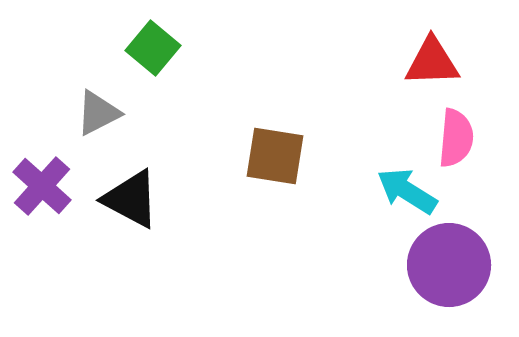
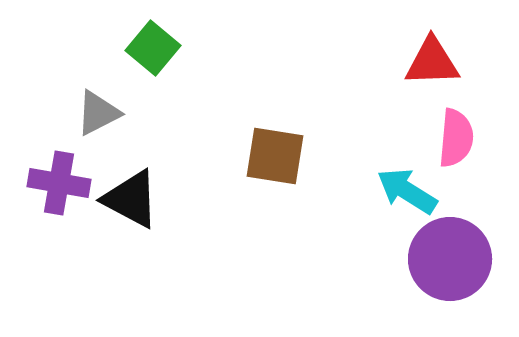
purple cross: moved 17 px right, 3 px up; rotated 32 degrees counterclockwise
purple circle: moved 1 px right, 6 px up
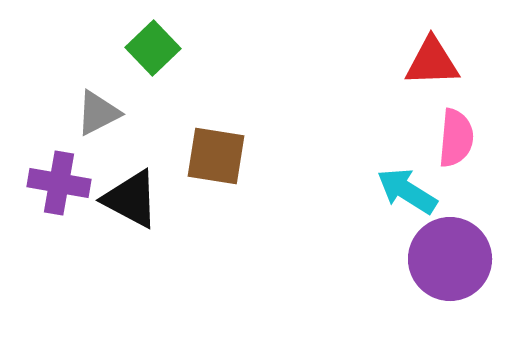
green square: rotated 6 degrees clockwise
brown square: moved 59 px left
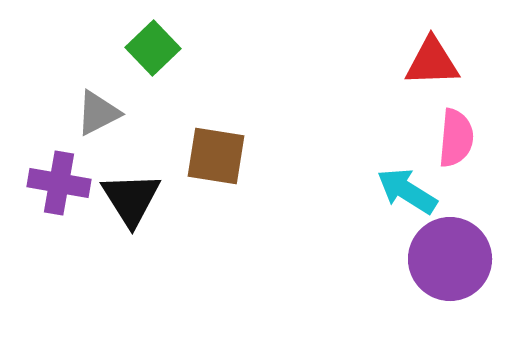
black triangle: rotated 30 degrees clockwise
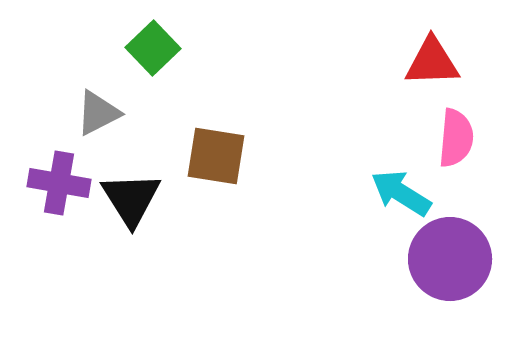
cyan arrow: moved 6 px left, 2 px down
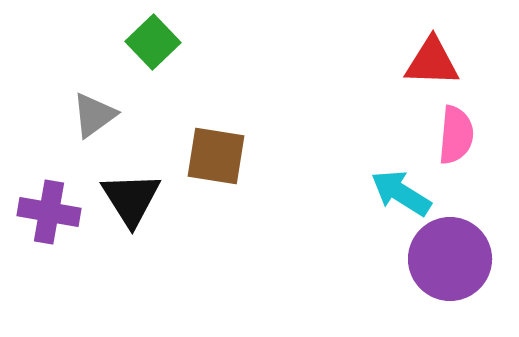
green square: moved 6 px up
red triangle: rotated 4 degrees clockwise
gray triangle: moved 4 px left, 2 px down; rotated 9 degrees counterclockwise
pink semicircle: moved 3 px up
purple cross: moved 10 px left, 29 px down
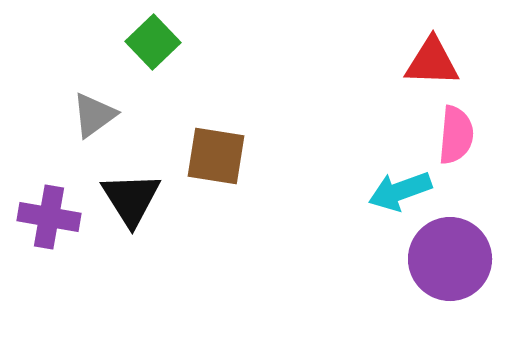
cyan arrow: moved 1 px left, 2 px up; rotated 52 degrees counterclockwise
purple cross: moved 5 px down
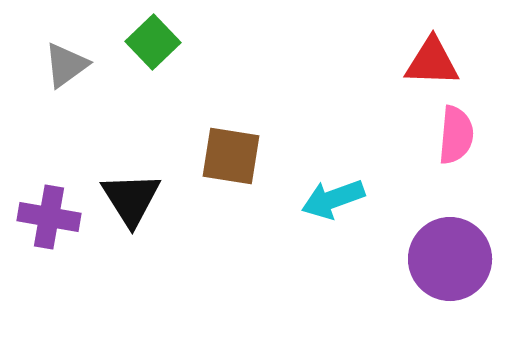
gray triangle: moved 28 px left, 50 px up
brown square: moved 15 px right
cyan arrow: moved 67 px left, 8 px down
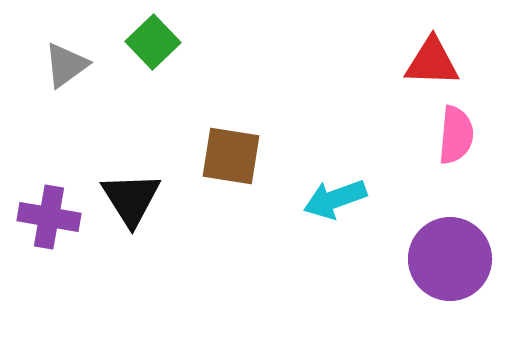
cyan arrow: moved 2 px right
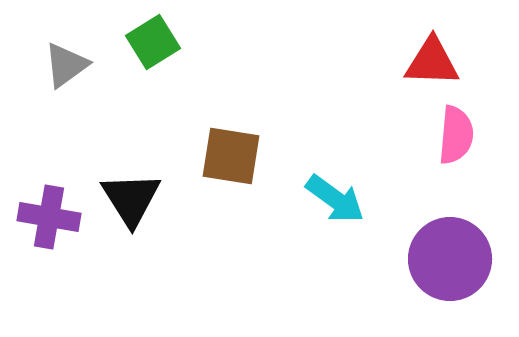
green square: rotated 12 degrees clockwise
cyan arrow: rotated 124 degrees counterclockwise
